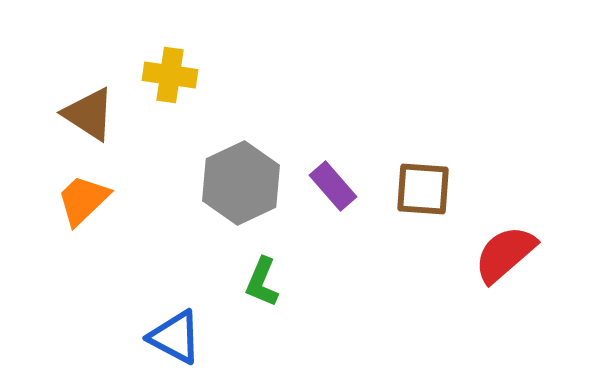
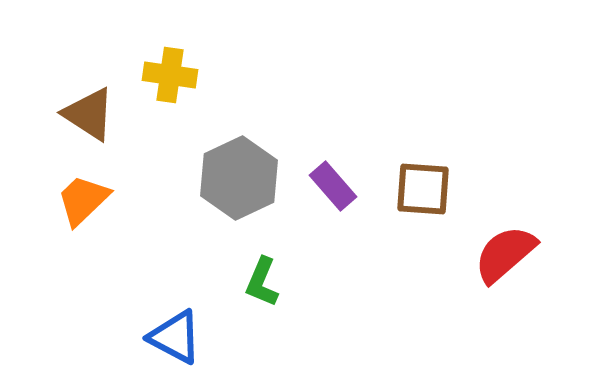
gray hexagon: moved 2 px left, 5 px up
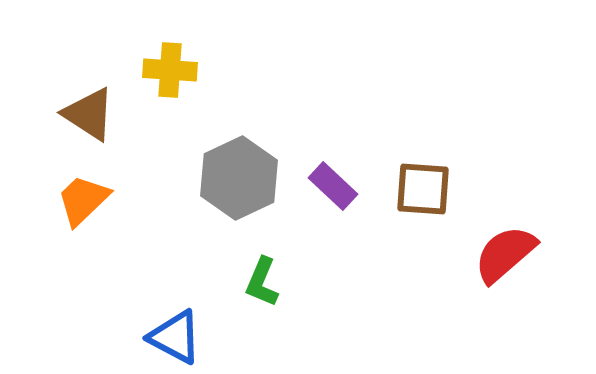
yellow cross: moved 5 px up; rotated 4 degrees counterclockwise
purple rectangle: rotated 6 degrees counterclockwise
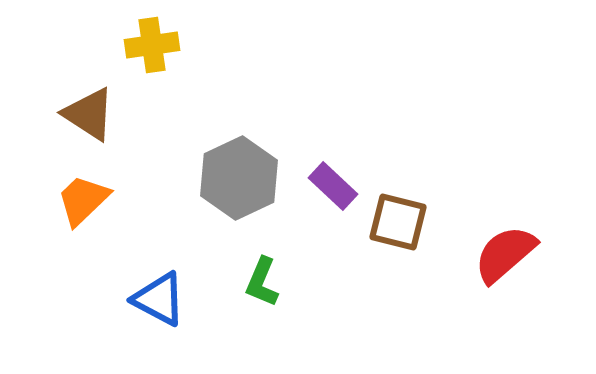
yellow cross: moved 18 px left, 25 px up; rotated 12 degrees counterclockwise
brown square: moved 25 px left, 33 px down; rotated 10 degrees clockwise
blue triangle: moved 16 px left, 38 px up
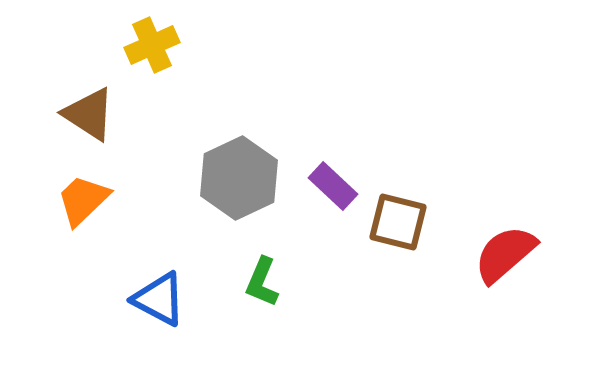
yellow cross: rotated 16 degrees counterclockwise
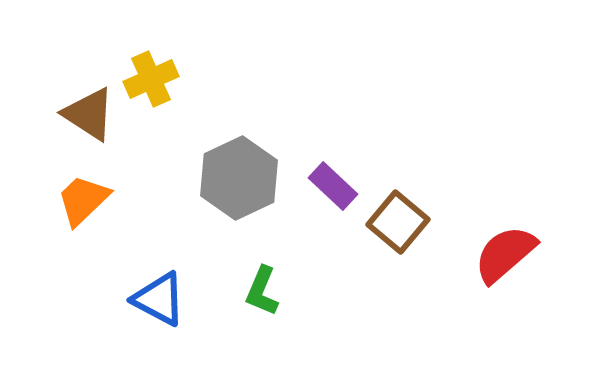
yellow cross: moved 1 px left, 34 px down
brown square: rotated 26 degrees clockwise
green L-shape: moved 9 px down
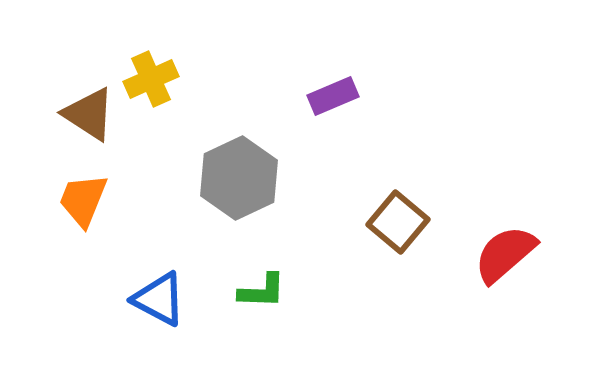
purple rectangle: moved 90 px up; rotated 66 degrees counterclockwise
orange trapezoid: rotated 24 degrees counterclockwise
green L-shape: rotated 111 degrees counterclockwise
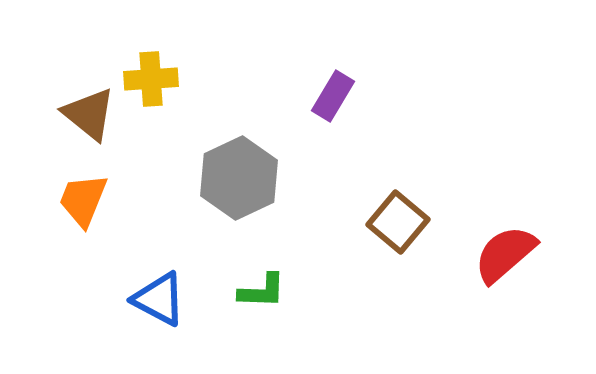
yellow cross: rotated 20 degrees clockwise
purple rectangle: rotated 36 degrees counterclockwise
brown triangle: rotated 6 degrees clockwise
